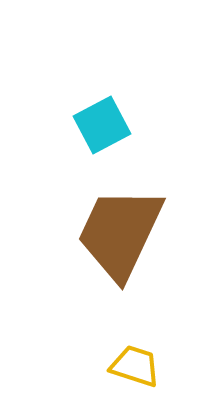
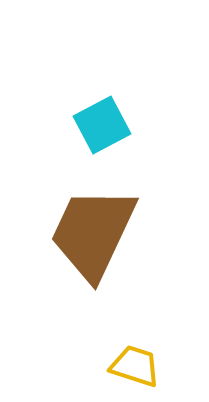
brown trapezoid: moved 27 px left
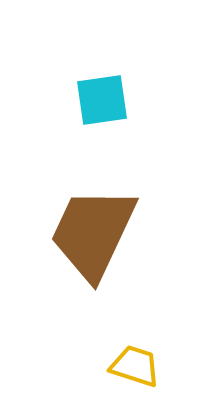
cyan square: moved 25 px up; rotated 20 degrees clockwise
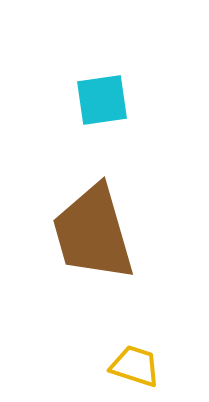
brown trapezoid: rotated 41 degrees counterclockwise
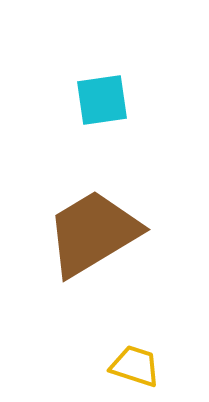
brown trapezoid: rotated 75 degrees clockwise
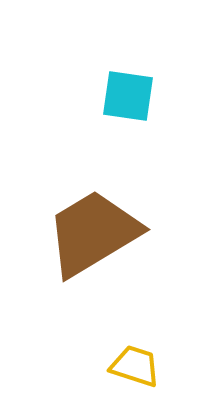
cyan square: moved 26 px right, 4 px up; rotated 16 degrees clockwise
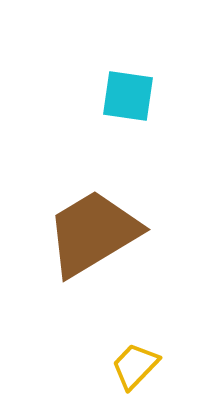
yellow trapezoid: rotated 64 degrees counterclockwise
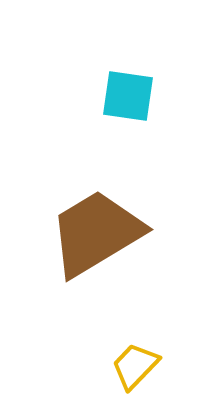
brown trapezoid: moved 3 px right
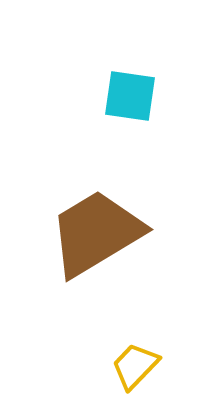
cyan square: moved 2 px right
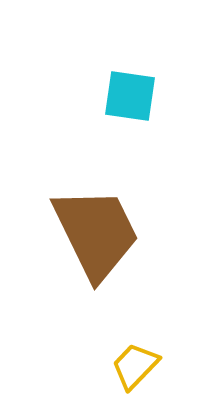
brown trapezoid: rotated 95 degrees clockwise
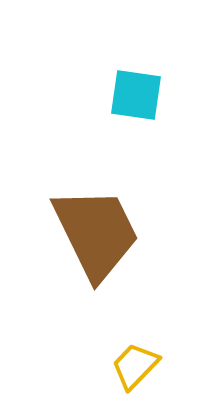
cyan square: moved 6 px right, 1 px up
